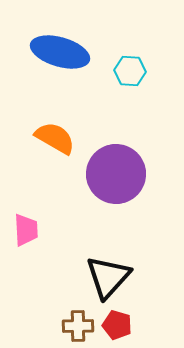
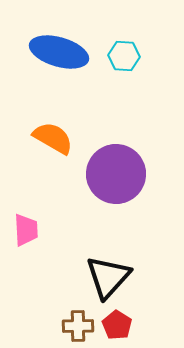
blue ellipse: moved 1 px left
cyan hexagon: moved 6 px left, 15 px up
orange semicircle: moved 2 px left
red pentagon: rotated 16 degrees clockwise
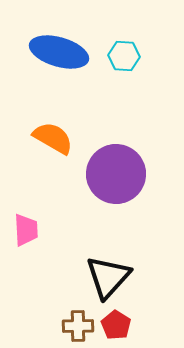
red pentagon: moved 1 px left
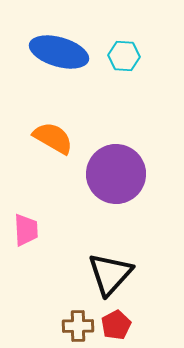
black triangle: moved 2 px right, 3 px up
red pentagon: rotated 12 degrees clockwise
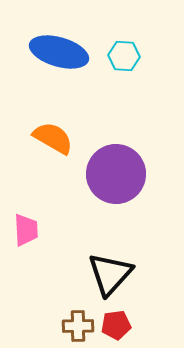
red pentagon: rotated 20 degrees clockwise
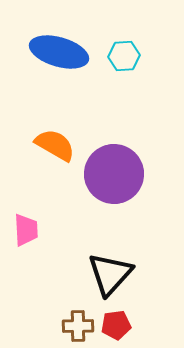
cyan hexagon: rotated 8 degrees counterclockwise
orange semicircle: moved 2 px right, 7 px down
purple circle: moved 2 px left
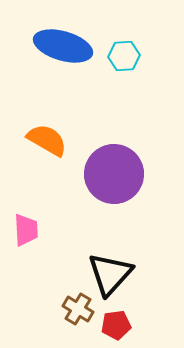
blue ellipse: moved 4 px right, 6 px up
orange semicircle: moved 8 px left, 5 px up
brown cross: moved 17 px up; rotated 32 degrees clockwise
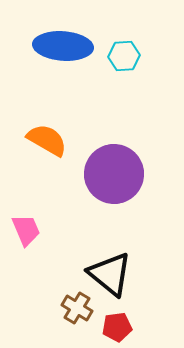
blue ellipse: rotated 12 degrees counterclockwise
pink trapezoid: rotated 20 degrees counterclockwise
black triangle: rotated 33 degrees counterclockwise
brown cross: moved 1 px left, 1 px up
red pentagon: moved 1 px right, 2 px down
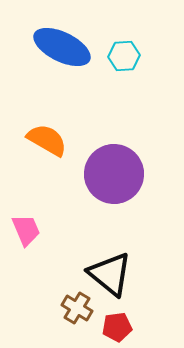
blue ellipse: moved 1 px left, 1 px down; rotated 22 degrees clockwise
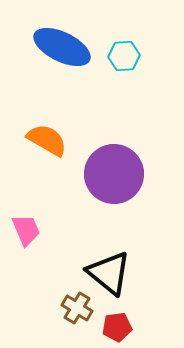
black triangle: moved 1 px left, 1 px up
